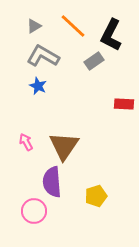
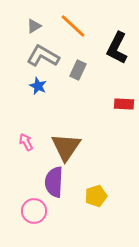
black L-shape: moved 6 px right, 13 px down
gray rectangle: moved 16 px left, 9 px down; rotated 30 degrees counterclockwise
brown triangle: moved 2 px right, 1 px down
purple semicircle: moved 2 px right; rotated 8 degrees clockwise
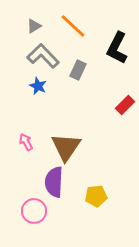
gray L-shape: rotated 16 degrees clockwise
red rectangle: moved 1 px right, 1 px down; rotated 48 degrees counterclockwise
yellow pentagon: rotated 10 degrees clockwise
